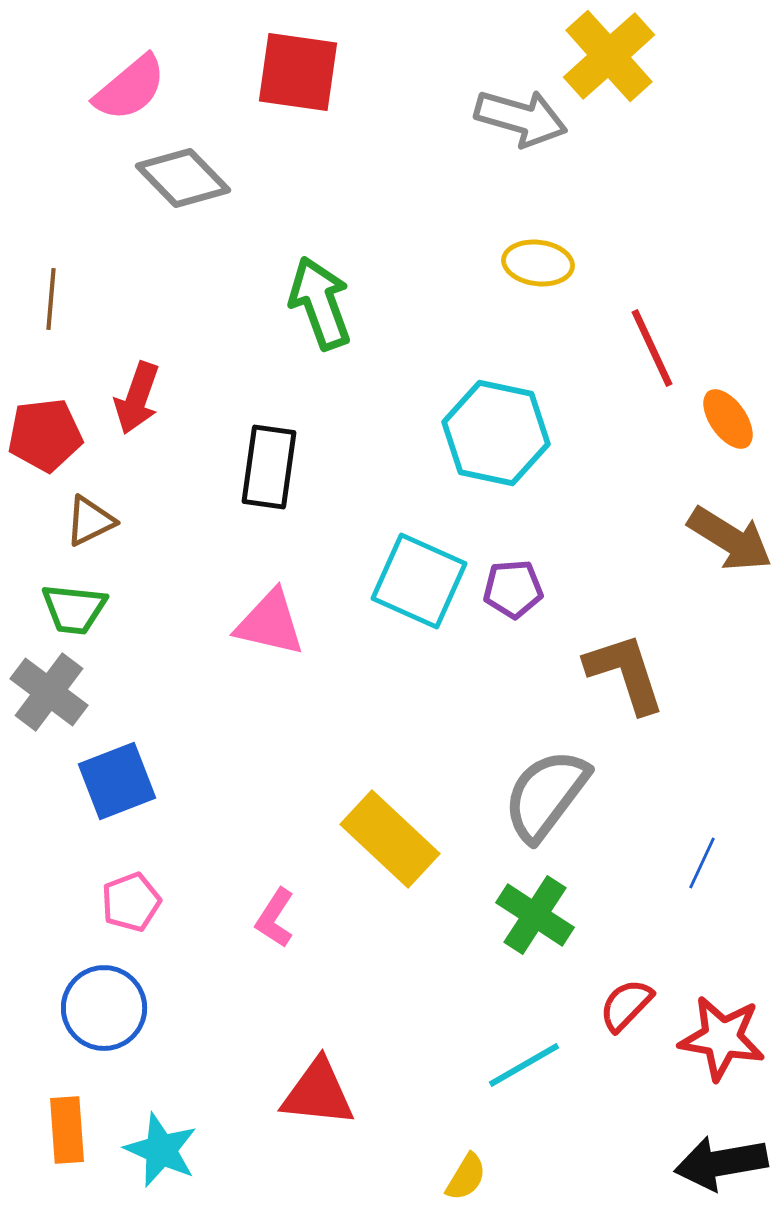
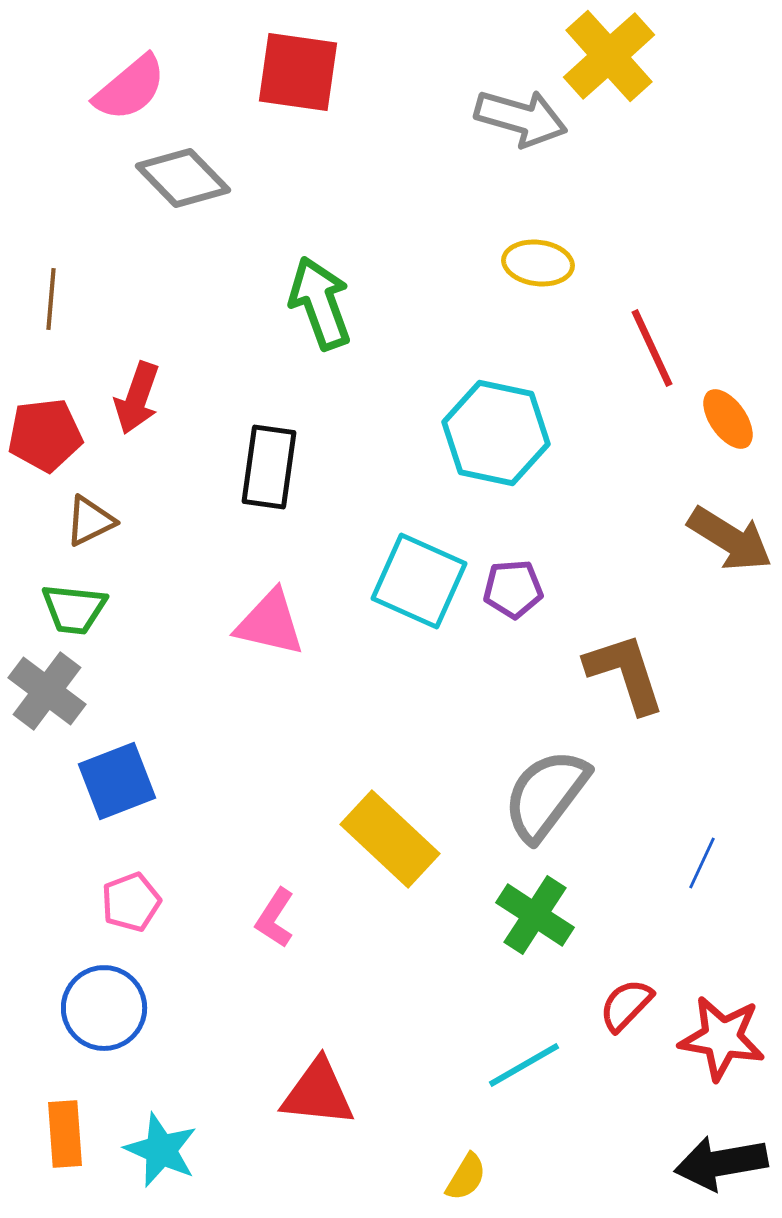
gray cross: moved 2 px left, 1 px up
orange rectangle: moved 2 px left, 4 px down
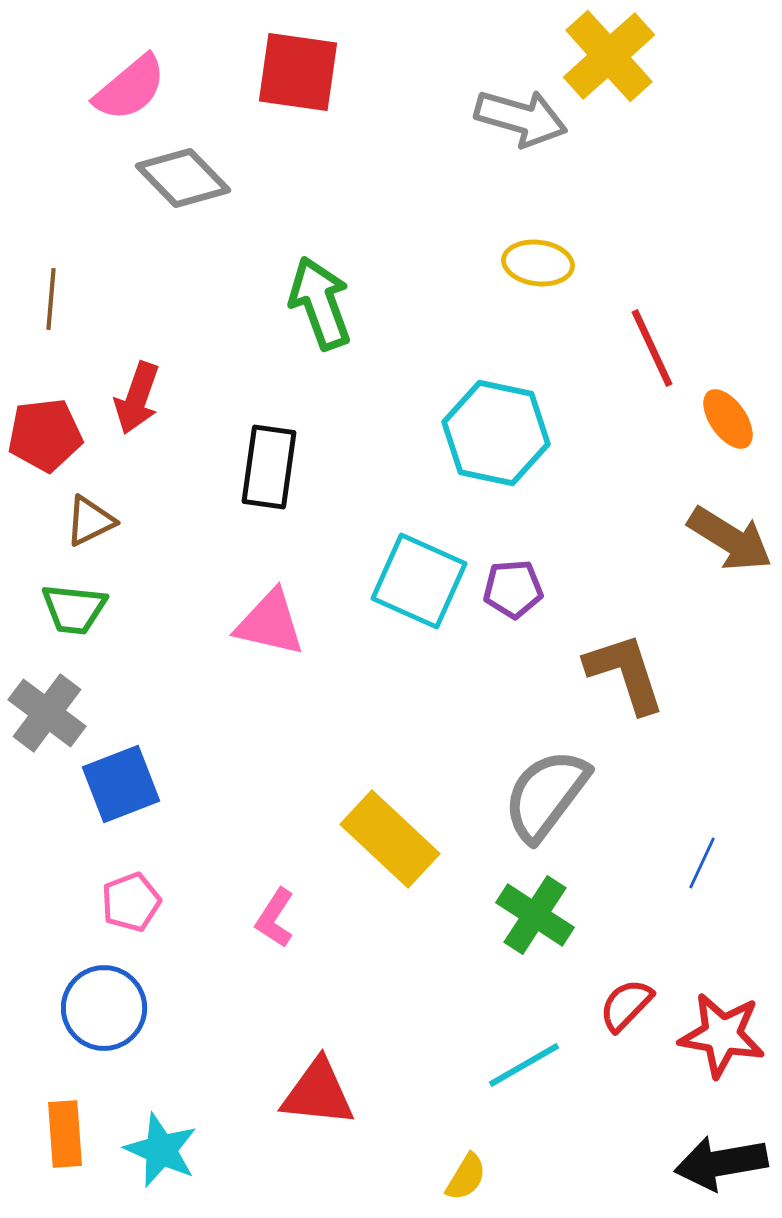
gray cross: moved 22 px down
blue square: moved 4 px right, 3 px down
red star: moved 3 px up
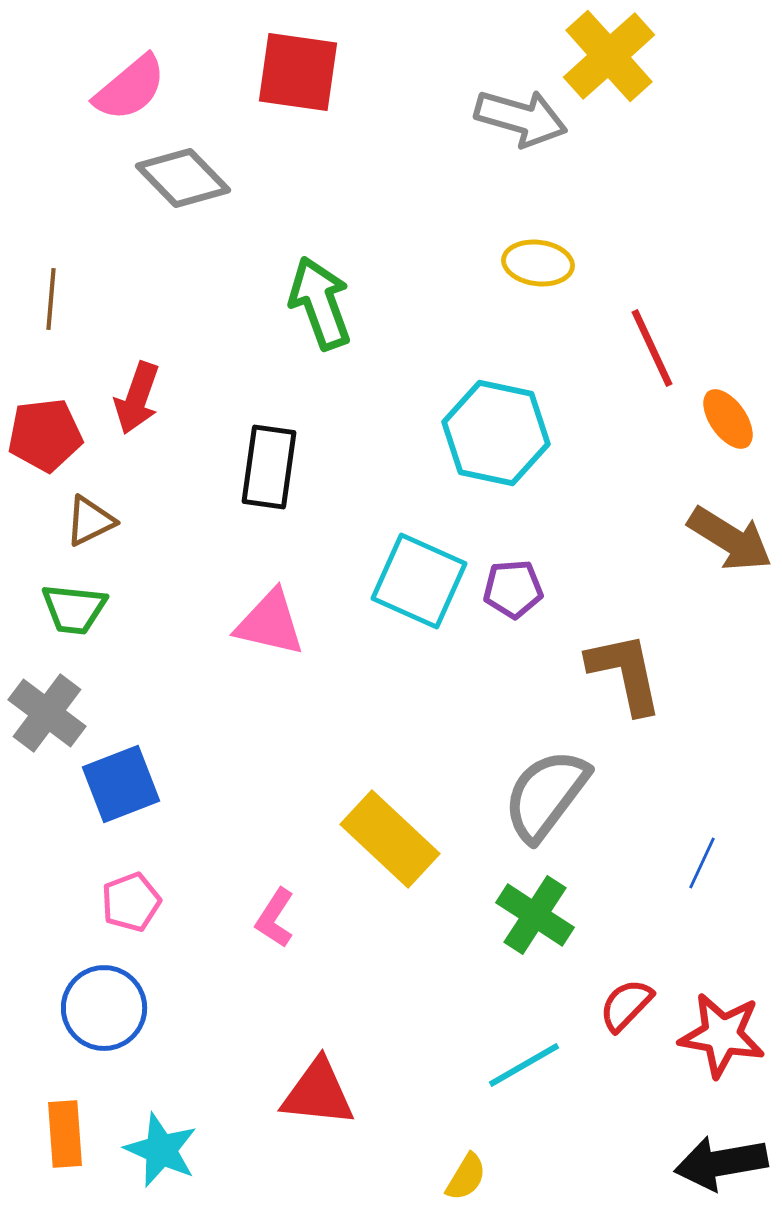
brown L-shape: rotated 6 degrees clockwise
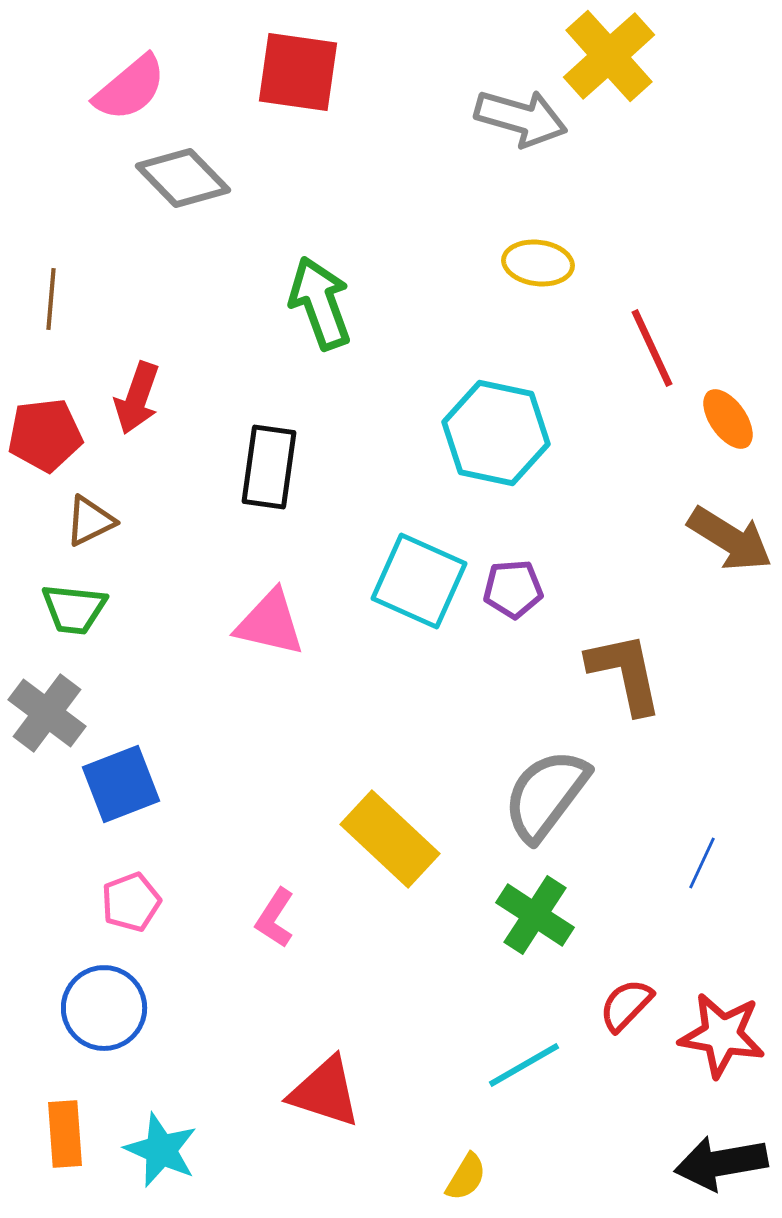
red triangle: moved 7 px right, 1 px up; rotated 12 degrees clockwise
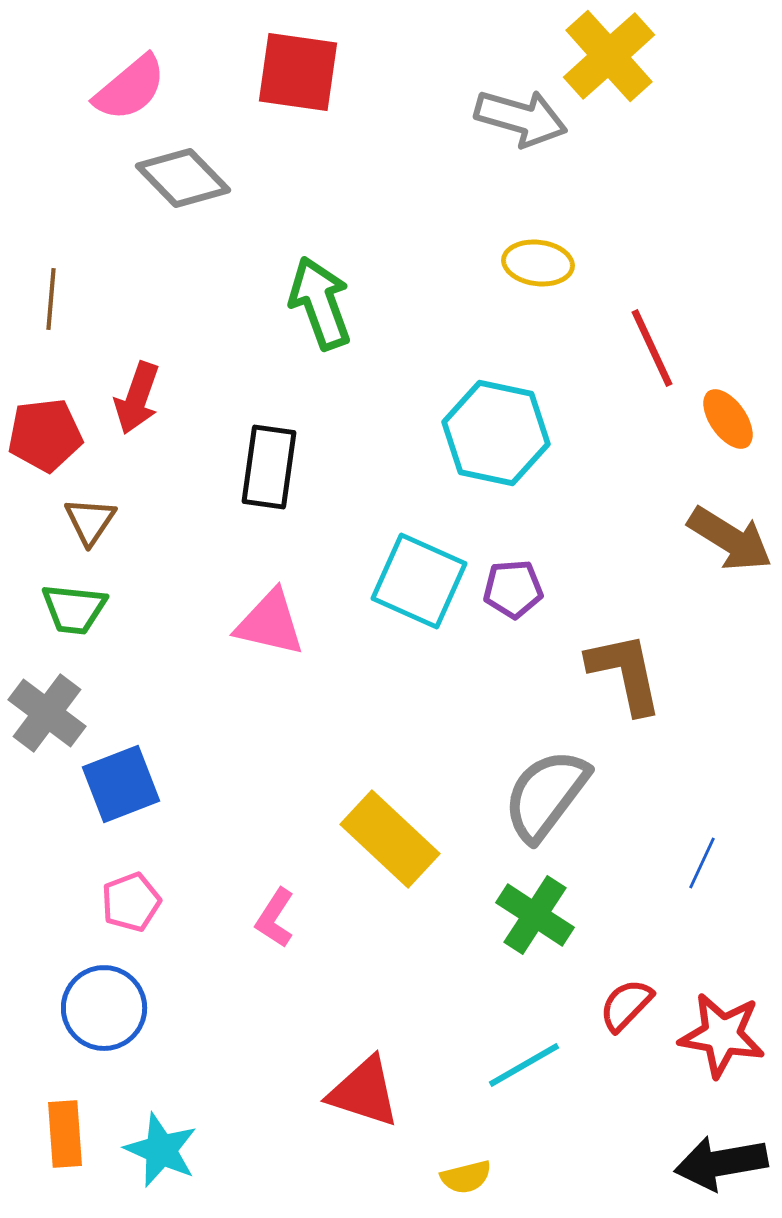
brown triangle: rotated 30 degrees counterclockwise
red triangle: moved 39 px right
yellow semicircle: rotated 45 degrees clockwise
